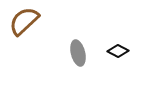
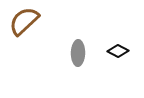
gray ellipse: rotated 15 degrees clockwise
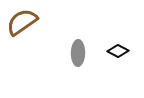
brown semicircle: moved 2 px left, 1 px down; rotated 8 degrees clockwise
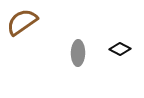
black diamond: moved 2 px right, 2 px up
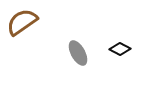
gray ellipse: rotated 30 degrees counterclockwise
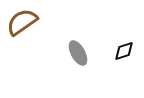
black diamond: moved 4 px right, 2 px down; rotated 45 degrees counterclockwise
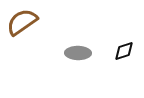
gray ellipse: rotated 60 degrees counterclockwise
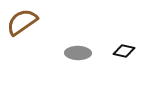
black diamond: rotated 30 degrees clockwise
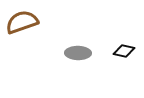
brown semicircle: rotated 16 degrees clockwise
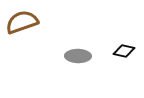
gray ellipse: moved 3 px down
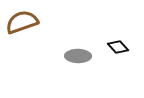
black diamond: moved 6 px left, 4 px up; rotated 35 degrees clockwise
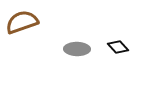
gray ellipse: moved 1 px left, 7 px up
